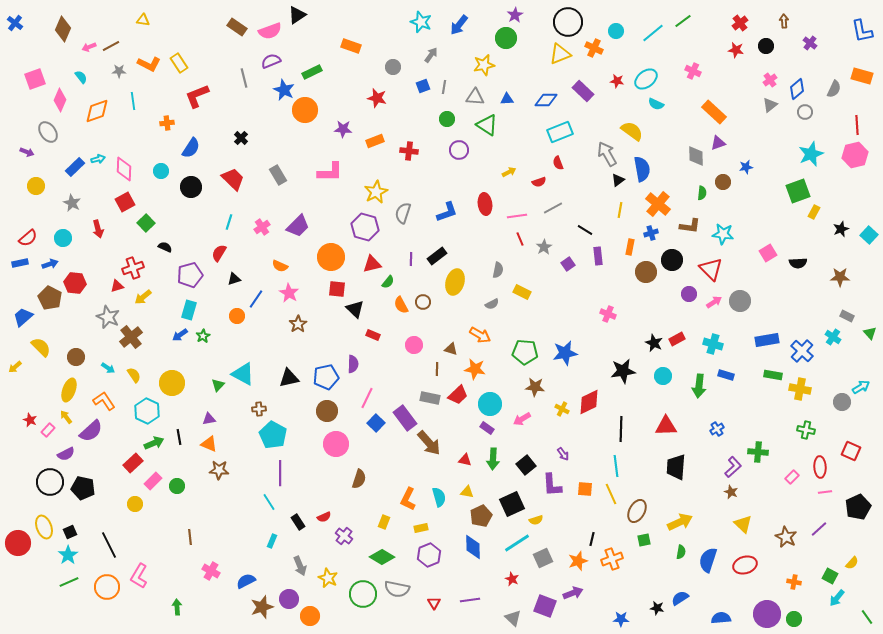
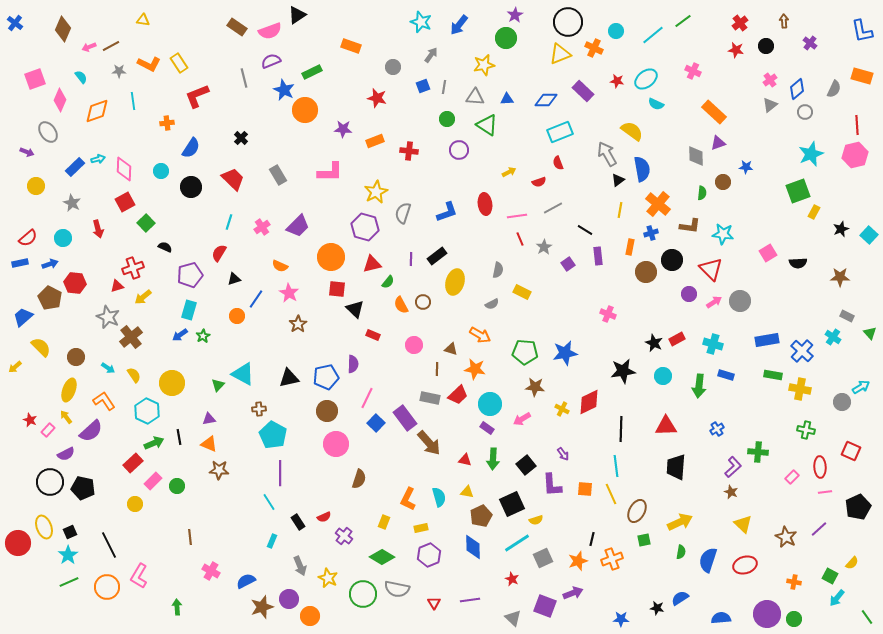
cyan line at (653, 33): moved 2 px down
blue star at (746, 167): rotated 16 degrees clockwise
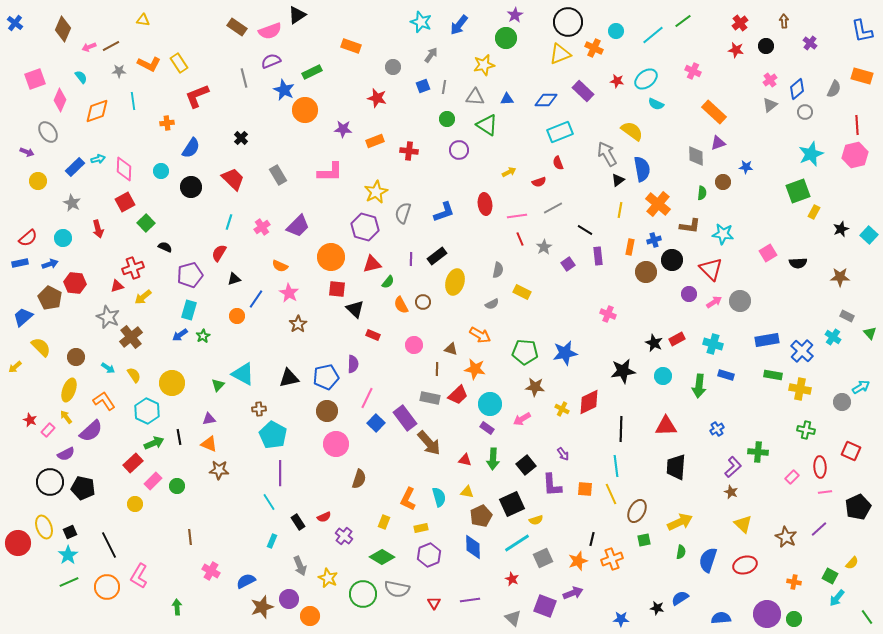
yellow circle at (36, 186): moved 2 px right, 5 px up
blue L-shape at (447, 212): moved 3 px left
blue cross at (651, 233): moved 3 px right, 7 px down
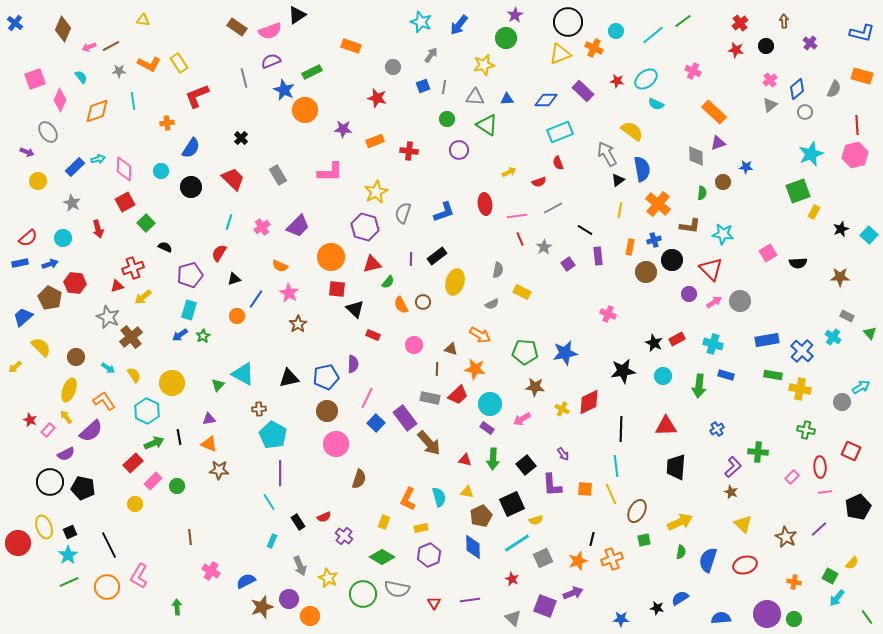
blue L-shape at (862, 31): moved 2 px down; rotated 65 degrees counterclockwise
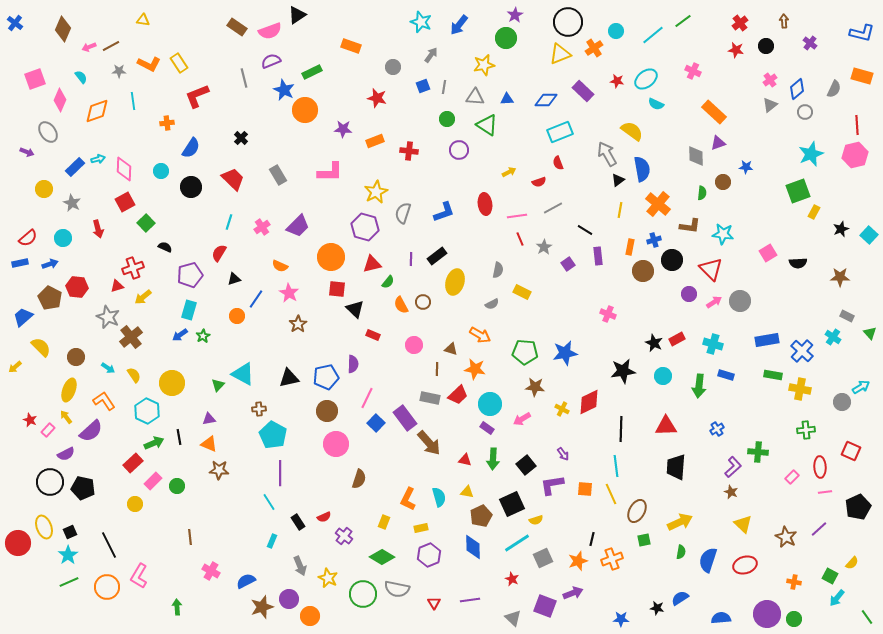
orange cross at (594, 48): rotated 30 degrees clockwise
yellow circle at (38, 181): moved 6 px right, 8 px down
brown circle at (646, 272): moved 3 px left, 1 px up
red hexagon at (75, 283): moved 2 px right, 4 px down
green cross at (806, 430): rotated 18 degrees counterclockwise
purple L-shape at (552, 485): rotated 85 degrees clockwise
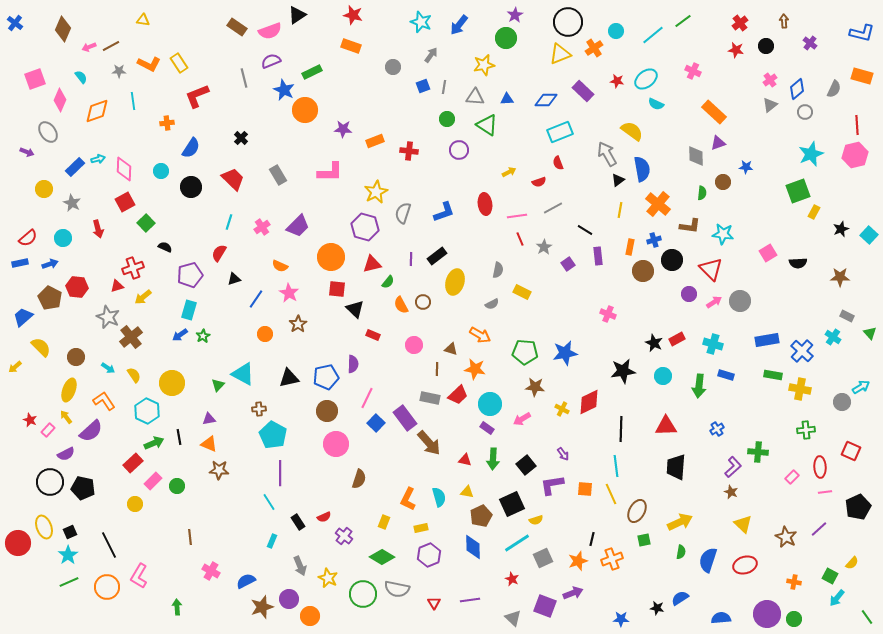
red star at (377, 98): moved 24 px left, 83 px up
orange circle at (237, 316): moved 28 px right, 18 px down
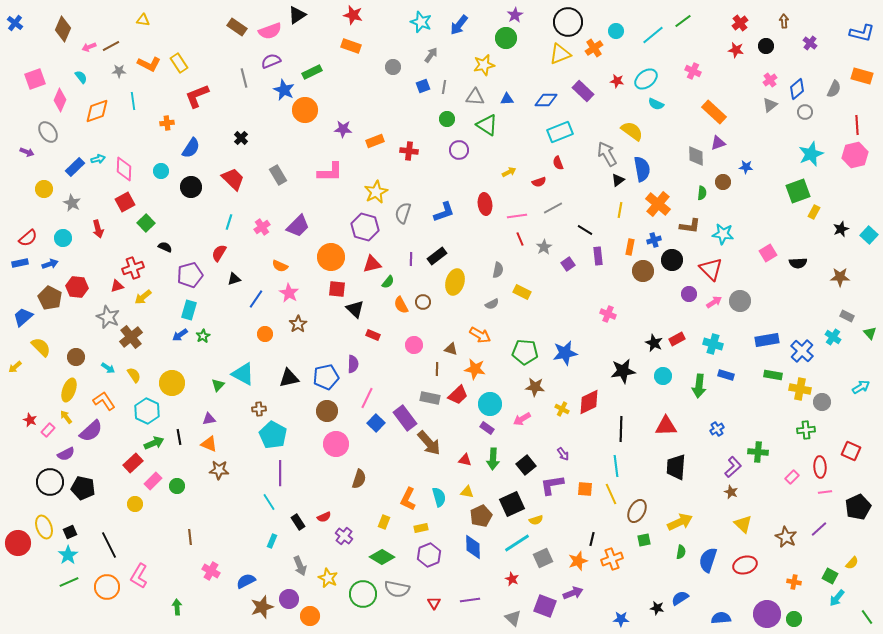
gray circle at (842, 402): moved 20 px left
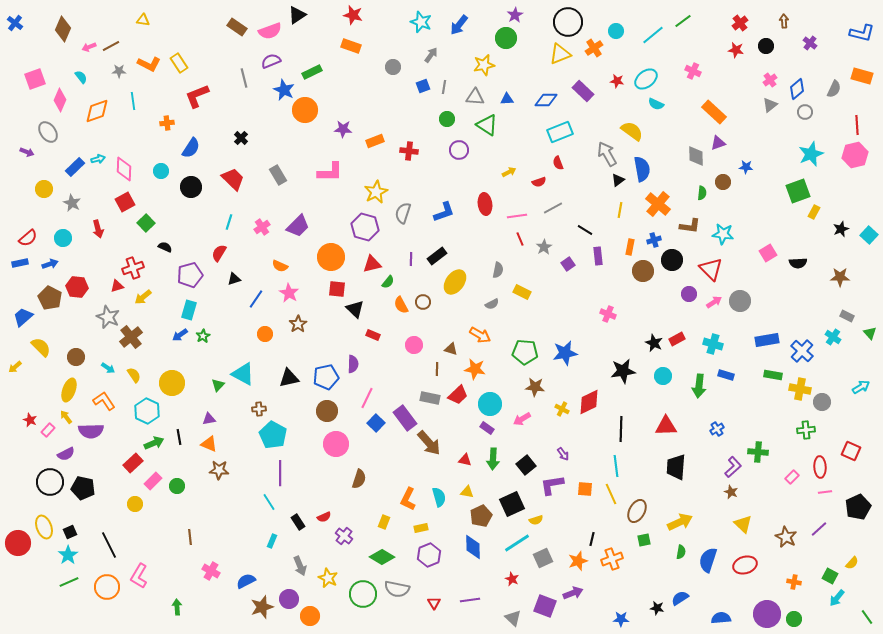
yellow ellipse at (455, 282): rotated 20 degrees clockwise
purple semicircle at (91, 431): rotated 40 degrees clockwise
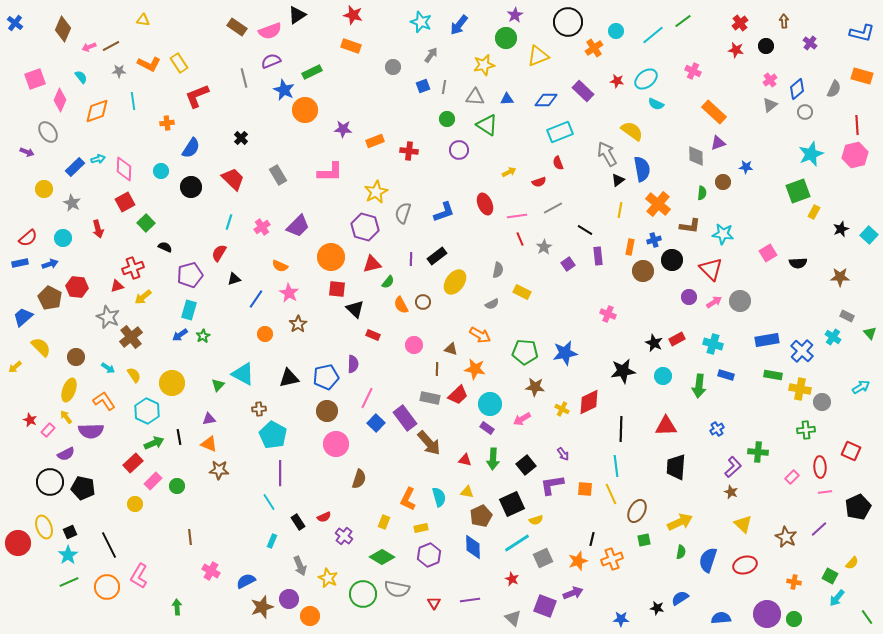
yellow triangle at (560, 54): moved 22 px left, 2 px down
red ellipse at (485, 204): rotated 15 degrees counterclockwise
purple circle at (689, 294): moved 3 px down
